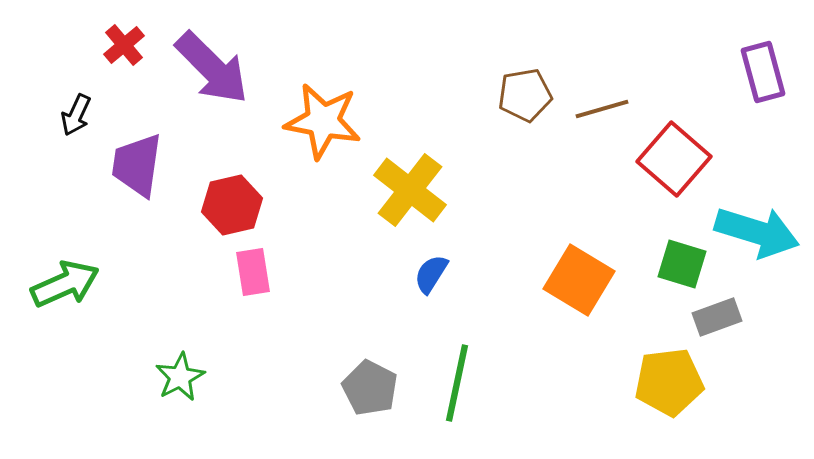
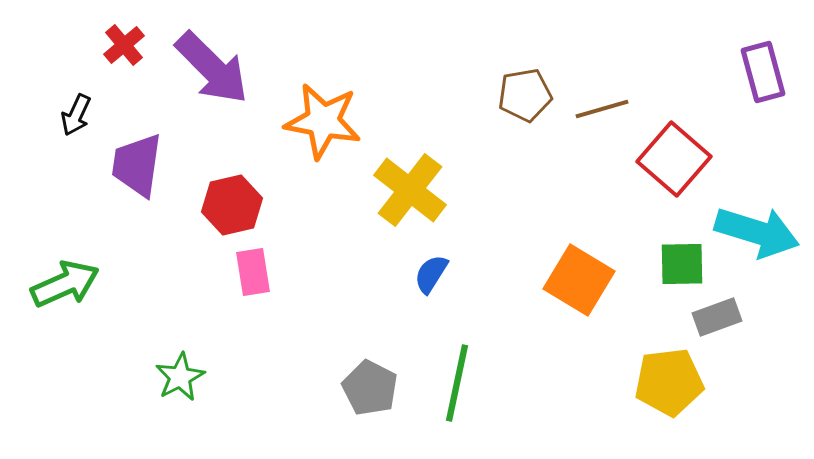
green square: rotated 18 degrees counterclockwise
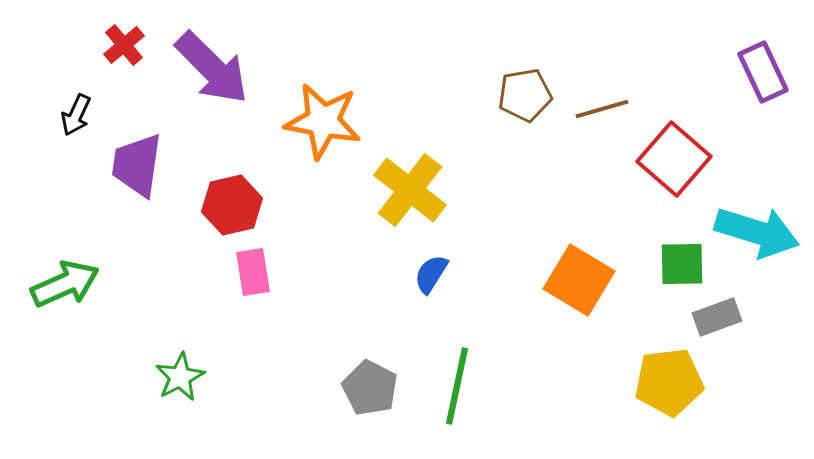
purple rectangle: rotated 10 degrees counterclockwise
green line: moved 3 px down
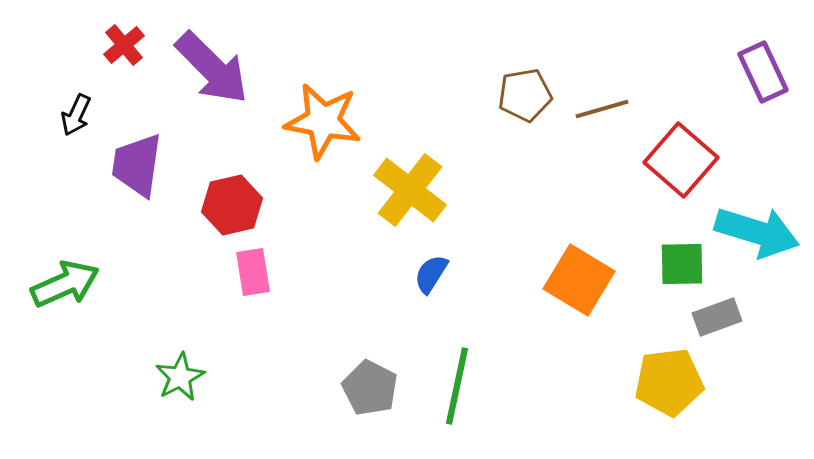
red square: moved 7 px right, 1 px down
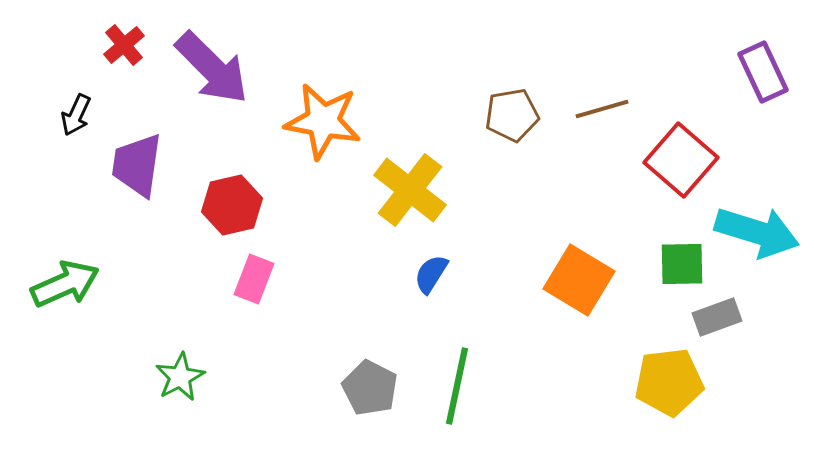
brown pentagon: moved 13 px left, 20 px down
pink rectangle: moved 1 px right, 7 px down; rotated 30 degrees clockwise
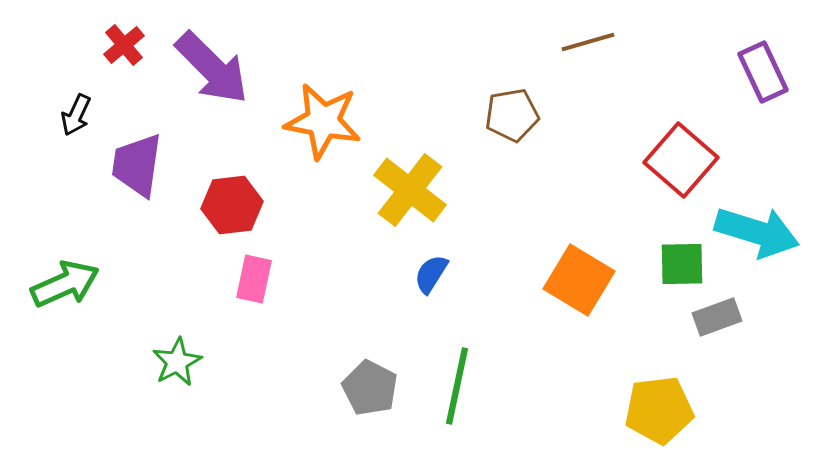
brown line: moved 14 px left, 67 px up
red hexagon: rotated 6 degrees clockwise
pink rectangle: rotated 9 degrees counterclockwise
green star: moved 3 px left, 15 px up
yellow pentagon: moved 10 px left, 28 px down
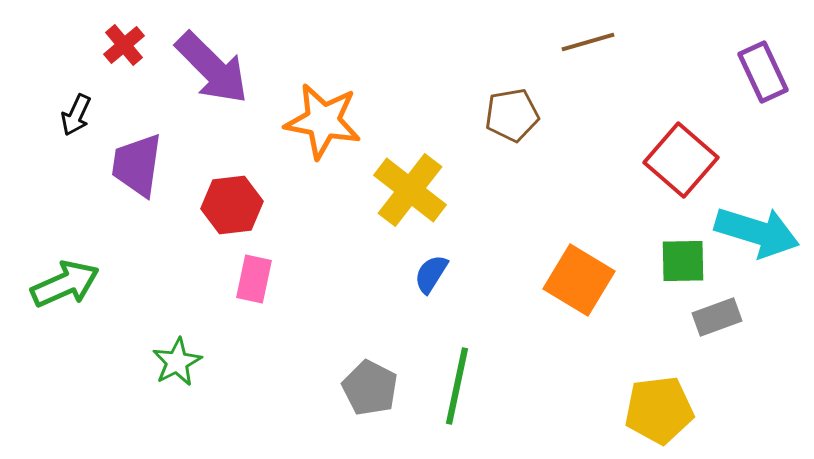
green square: moved 1 px right, 3 px up
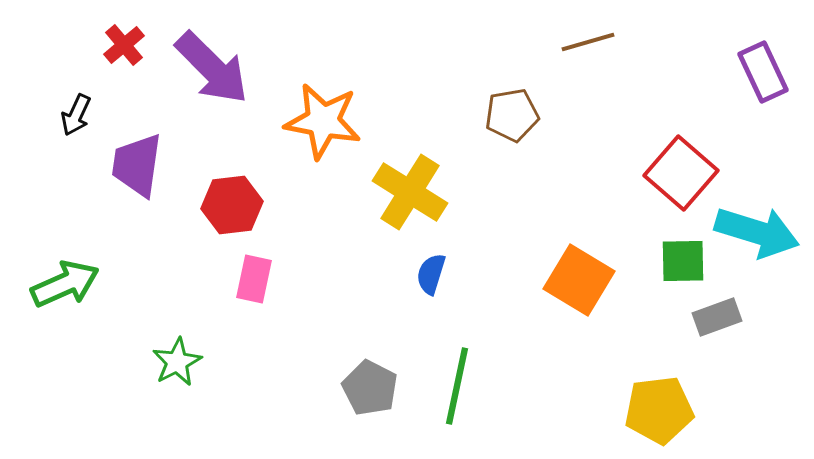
red square: moved 13 px down
yellow cross: moved 2 px down; rotated 6 degrees counterclockwise
blue semicircle: rotated 15 degrees counterclockwise
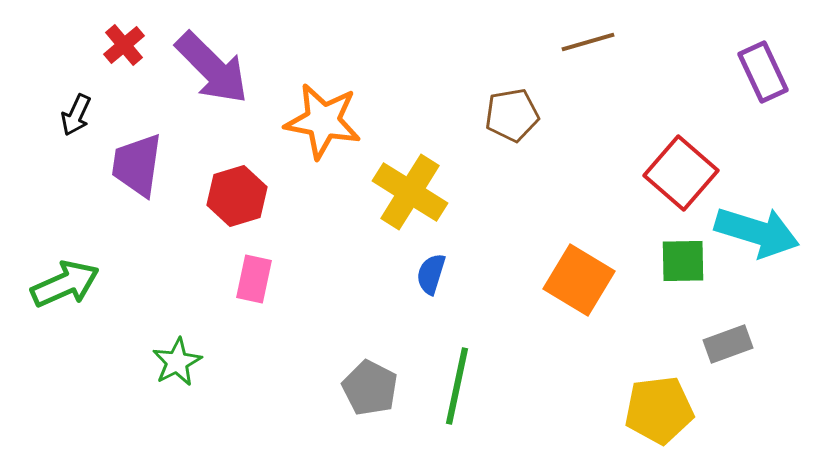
red hexagon: moved 5 px right, 9 px up; rotated 10 degrees counterclockwise
gray rectangle: moved 11 px right, 27 px down
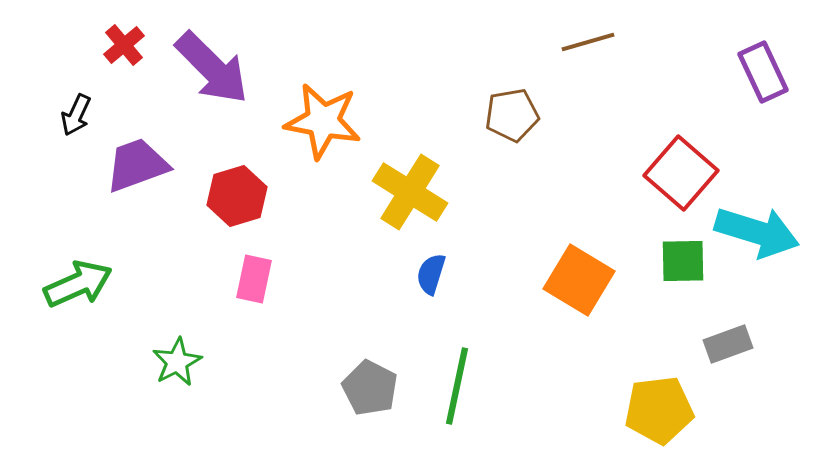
purple trapezoid: rotated 62 degrees clockwise
green arrow: moved 13 px right
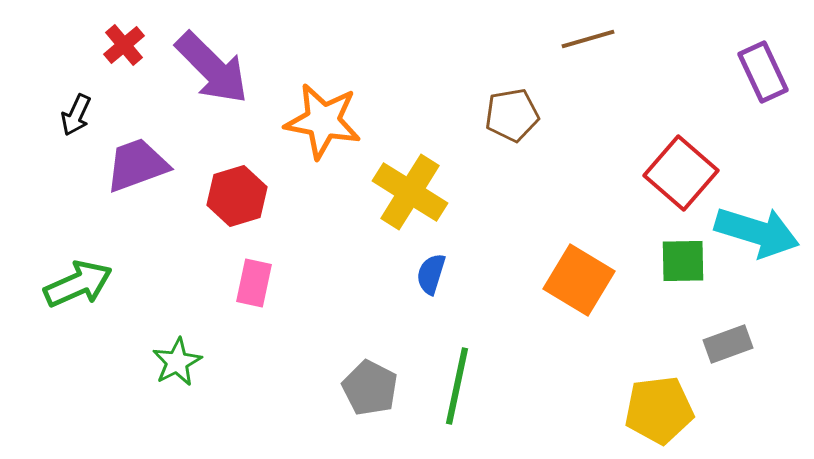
brown line: moved 3 px up
pink rectangle: moved 4 px down
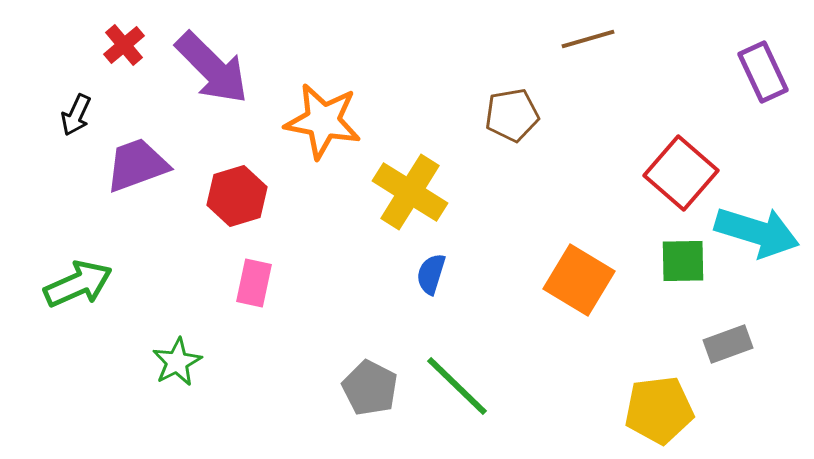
green line: rotated 58 degrees counterclockwise
